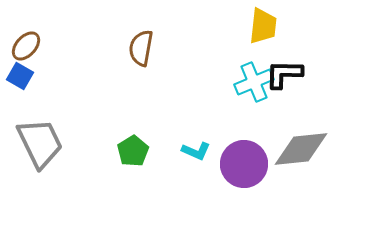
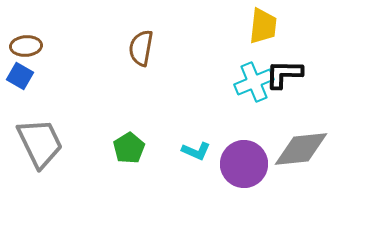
brown ellipse: rotated 44 degrees clockwise
green pentagon: moved 4 px left, 3 px up
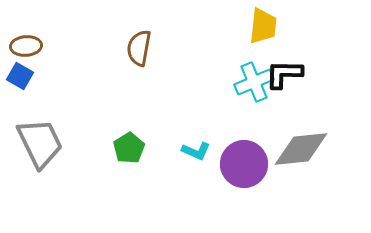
brown semicircle: moved 2 px left
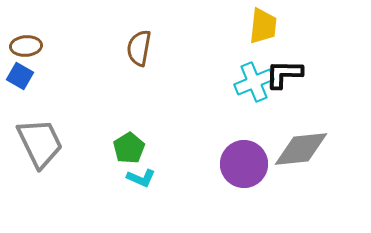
cyan L-shape: moved 55 px left, 27 px down
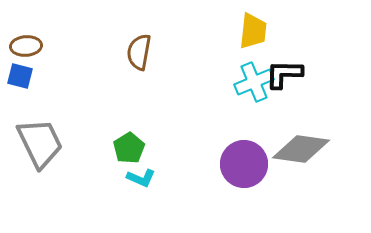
yellow trapezoid: moved 10 px left, 5 px down
brown semicircle: moved 4 px down
blue square: rotated 16 degrees counterclockwise
gray diamond: rotated 14 degrees clockwise
